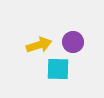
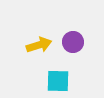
cyan square: moved 12 px down
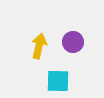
yellow arrow: moved 1 px down; rotated 60 degrees counterclockwise
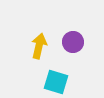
cyan square: moved 2 px left, 1 px down; rotated 15 degrees clockwise
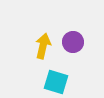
yellow arrow: moved 4 px right
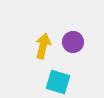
cyan square: moved 2 px right
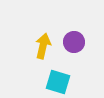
purple circle: moved 1 px right
